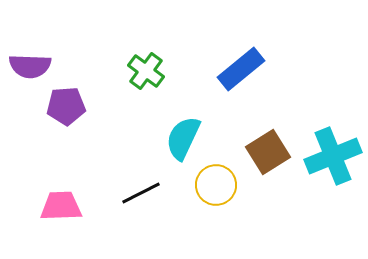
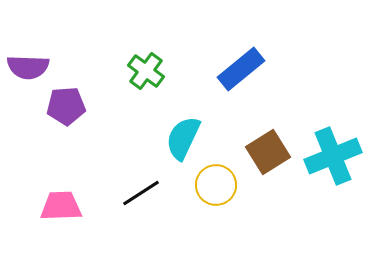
purple semicircle: moved 2 px left, 1 px down
black line: rotated 6 degrees counterclockwise
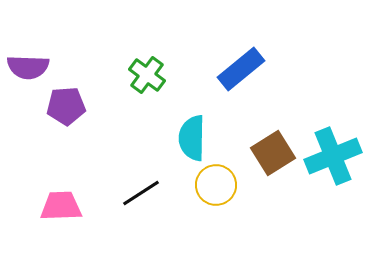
green cross: moved 1 px right, 4 px down
cyan semicircle: moved 9 px right; rotated 24 degrees counterclockwise
brown square: moved 5 px right, 1 px down
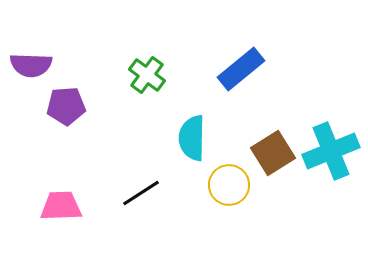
purple semicircle: moved 3 px right, 2 px up
cyan cross: moved 2 px left, 5 px up
yellow circle: moved 13 px right
